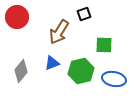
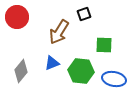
green hexagon: rotated 20 degrees clockwise
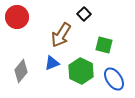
black square: rotated 24 degrees counterclockwise
brown arrow: moved 2 px right, 3 px down
green square: rotated 12 degrees clockwise
green hexagon: rotated 20 degrees clockwise
blue ellipse: rotated 45 degrees clockwise
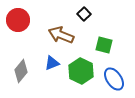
red circle: moved 1 px right, 3 px down
brown arrow: rotated 80 degrees clockwise
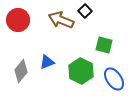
black square: moved 1 px right, 3 px up
brown arrow: moved 15 px up
blue triangle: moved 5 px left, 1 px up
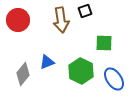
black square: rotated 24 degrees clockwise
brown arrow: rotated 120 degrees counterclockwise
green square: moved 2 px up; rotated 12 degrees counterclockwise
gray diamond: moved 2 px right, 3 px down
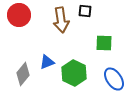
black square: rotated 24 degrees clockwise
red circle: moved 1 px right, 5 px up
green hexagon: moved 7 px left, 2 px down
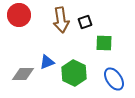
black square: moved 11 px down; rotated 24 degrees counterclockwise
gray diamond: rotated 50 degrees clockwise
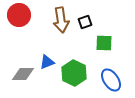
blue ellipse: moved 3 px left, 1 px down
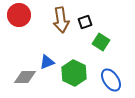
green square: moved 3 px left, 1 px up; rotated 30 degrees clockwise
gray diamond: moved 2 px right, 3 px down
